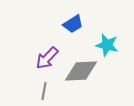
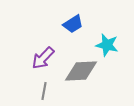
purple arrow: moved 4 px left
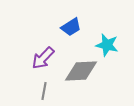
blue trapezoid: moved 2 px left, 3 px down
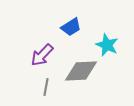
cyan star: rotated 10 degrees clockwise
purple arrow: moved 1 px left, 3 px up
gray line: moved 2 px right, 4 px up
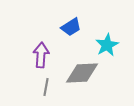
cyan star: rotated 20 degrees clockwise
purple arrow: moved 1 px left; rotated 140 degrees clockwise
gray diamond: moved 1 px right, 2 px down
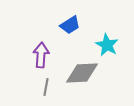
blue trapezoid: moved 1 px left, 2 px up
cyan star: rotated 15 degrees counterclockwise
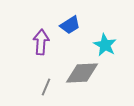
cyan star: moved 2 px left
purple arrow: moved 13 px up
gray line: rotated 12 degrees clockwise
